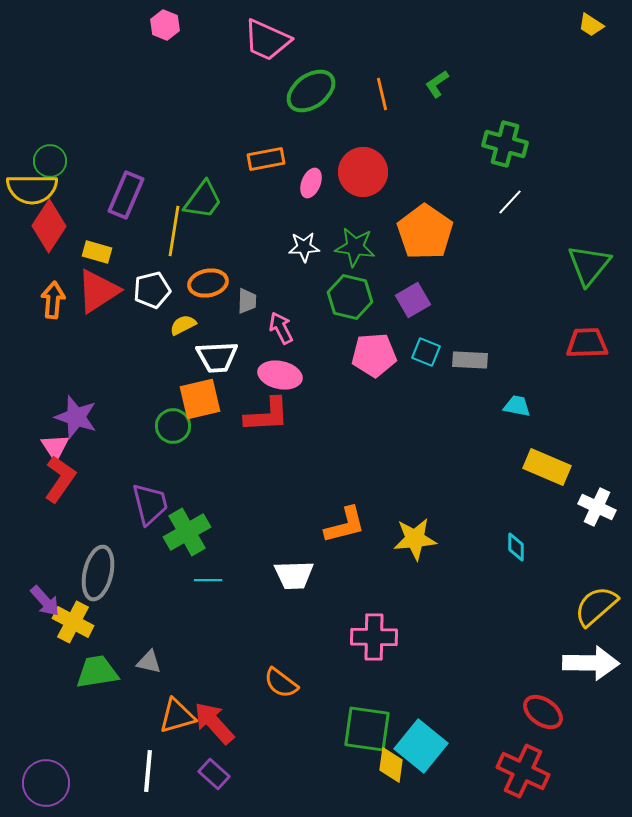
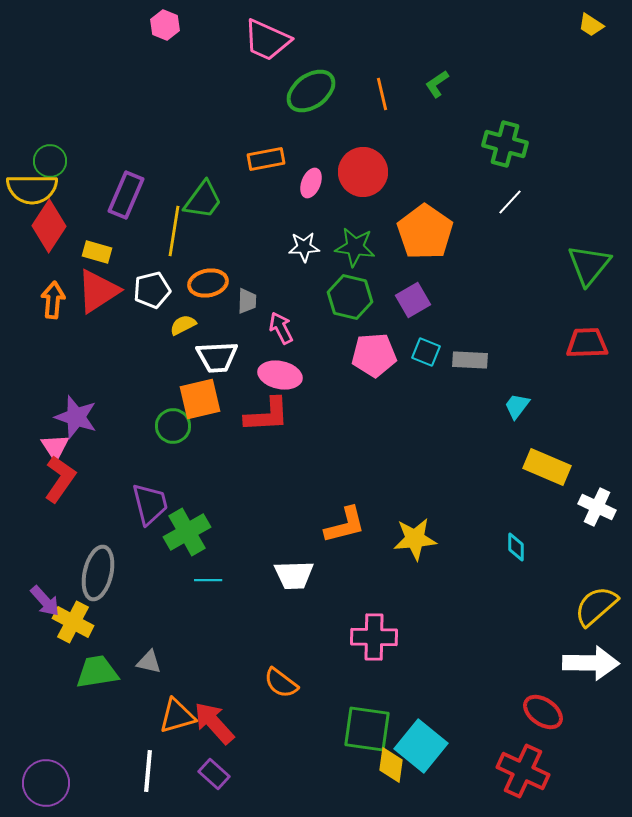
cyan trapezoid at (517, 406): rotated 64 degrees counterclockwise
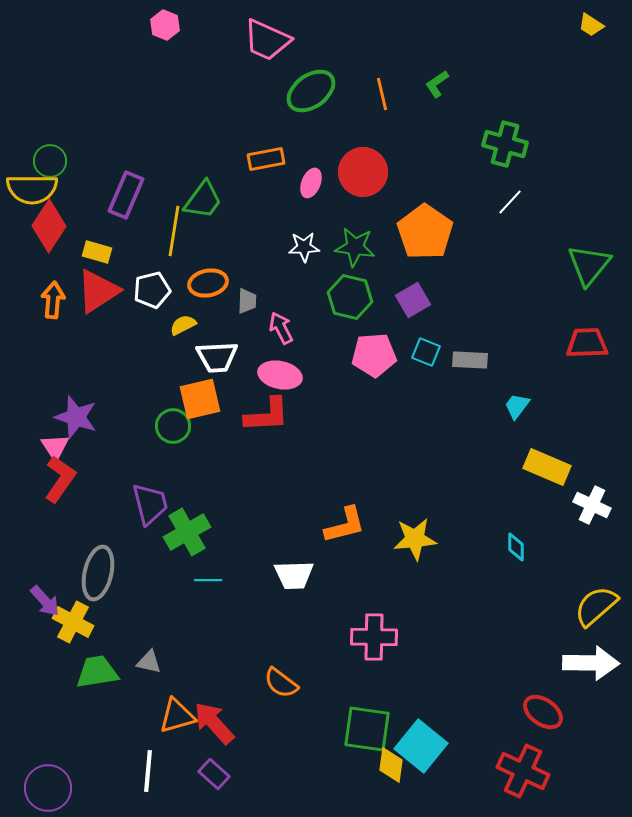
white cross at (597, 507): moved 5 px left, 2 px up
purple circle at (46, 783): moved 2 px right, 5 px down
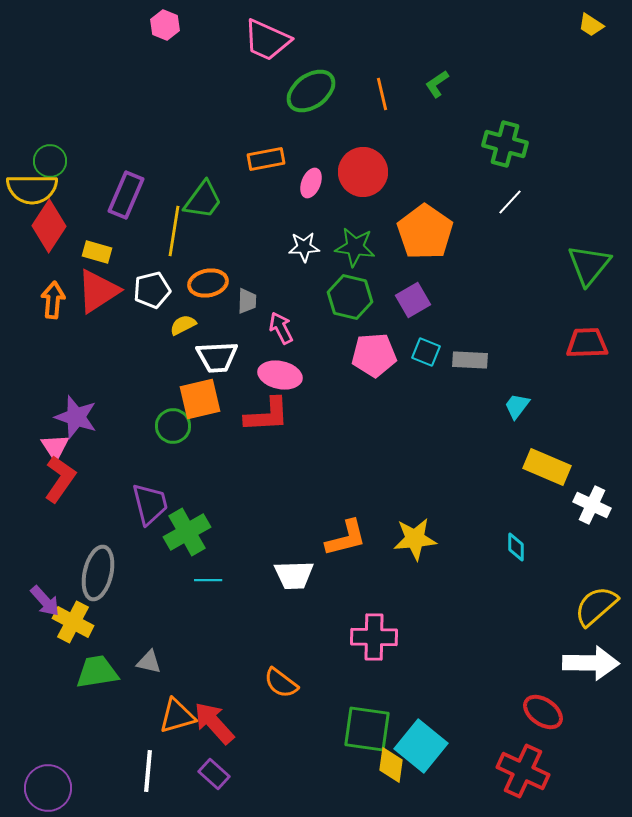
orange L-shape at (345, 525): moved 1 px right, 13 px down
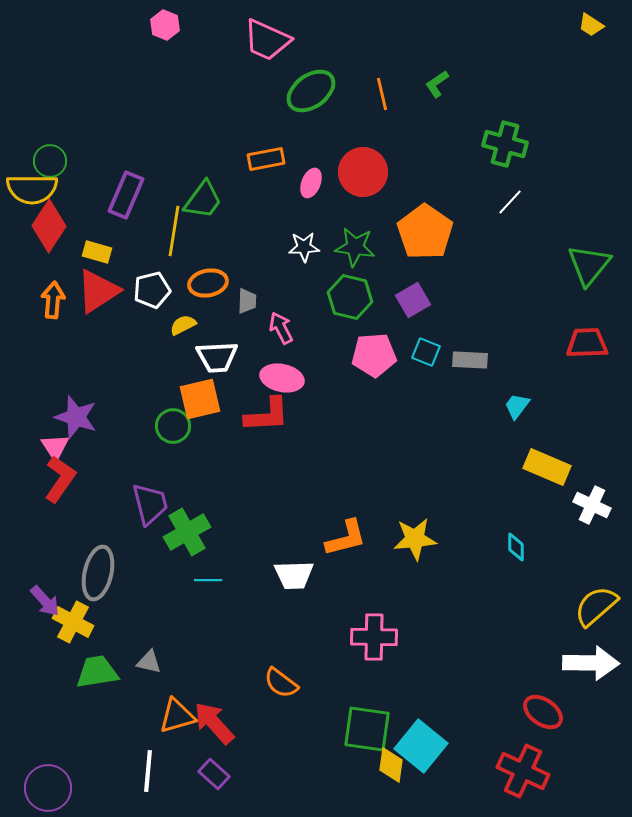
pink ellipse at (280, 375): moved 2 px right, 3 px down
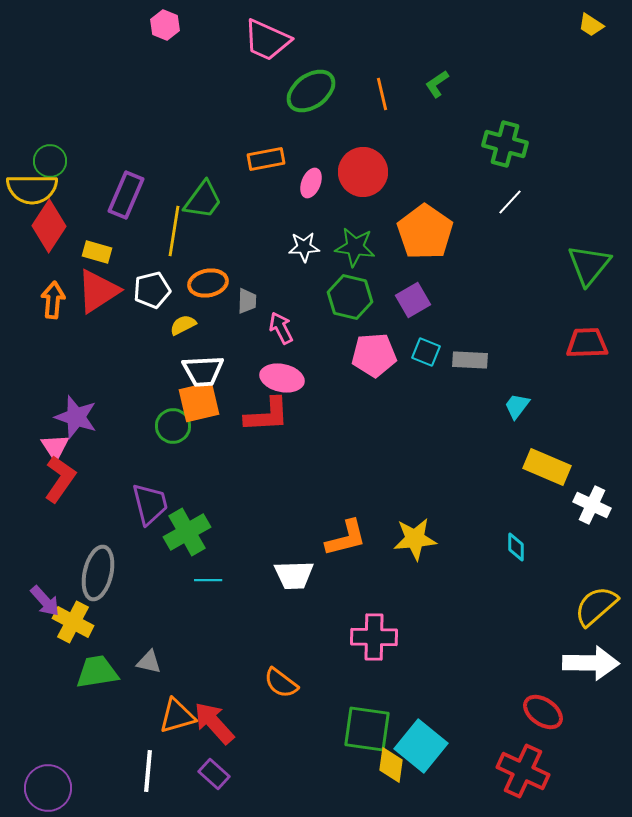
white trapezoid at (217, 357): moved 14 px left, 14 px down
orange square at (200, 399): moved 1 px left, 3 px down
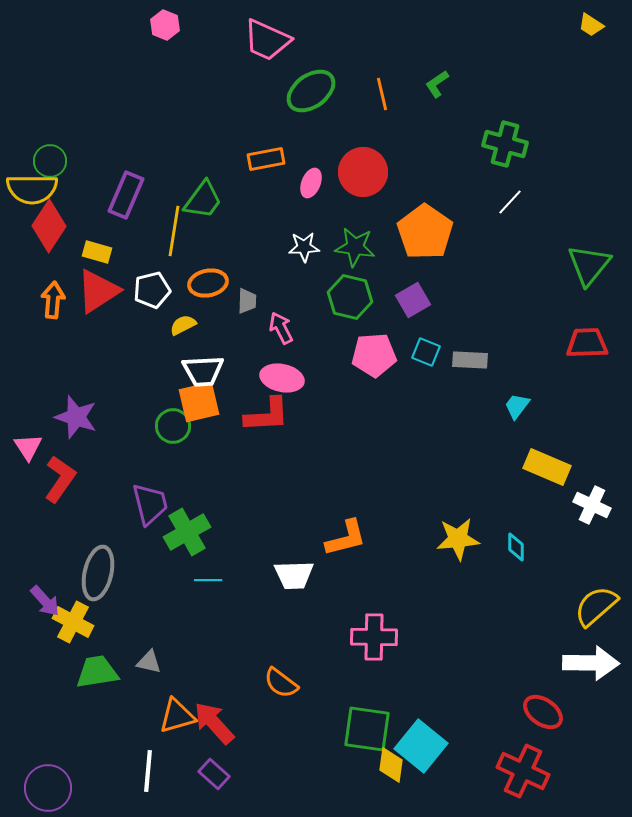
pink triangle at (55, 447): moved 27 px left
yellow star at (415, 539): moved 43 px right
